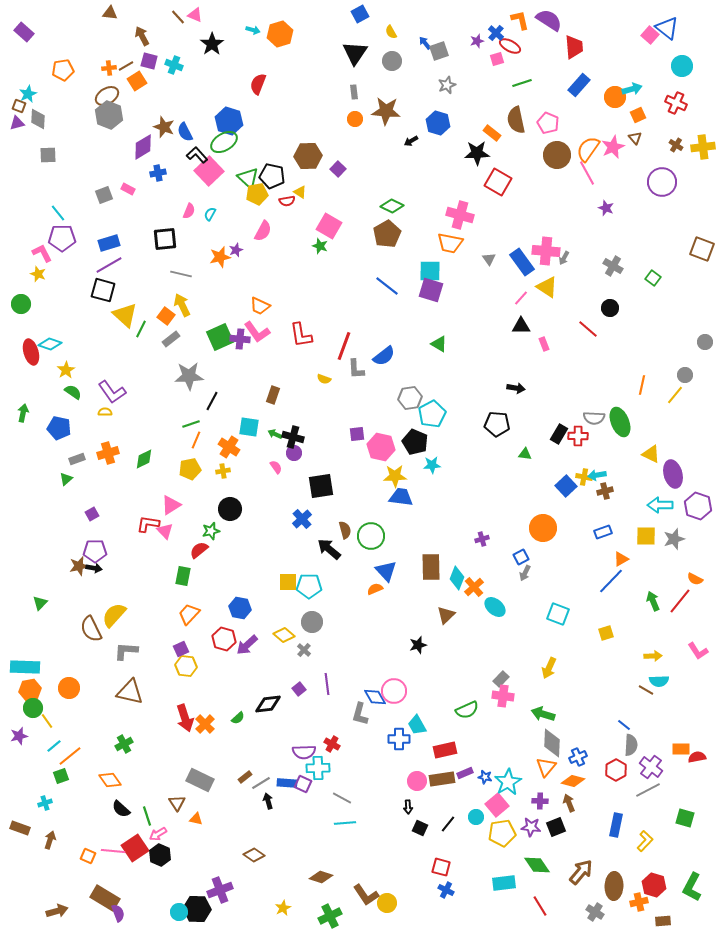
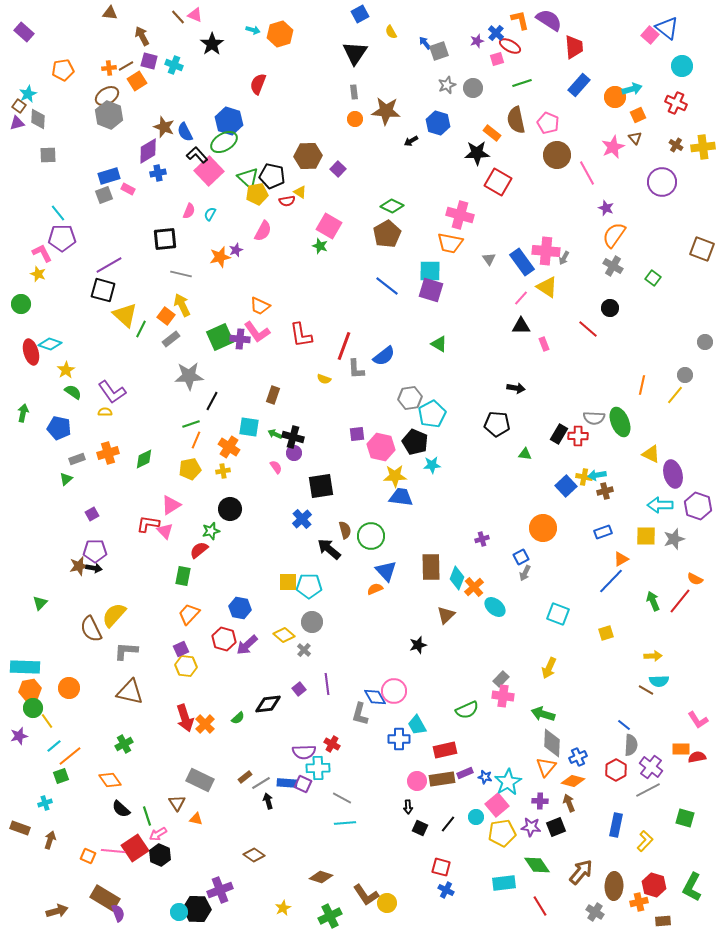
gray circle at (392, 61): moved 81 px right, 27 px down
brown square at (19, 106): rotated 16 degrees clockwise
purple diamond at (143, 147): moved 5 px right, 4 px down
orange semicircle at (588, 149): moved 26 px right, 86 px down
blue rectangle at (109, 243): moved 67 px up
pink L-shape at (698, 651): moved 69 px down
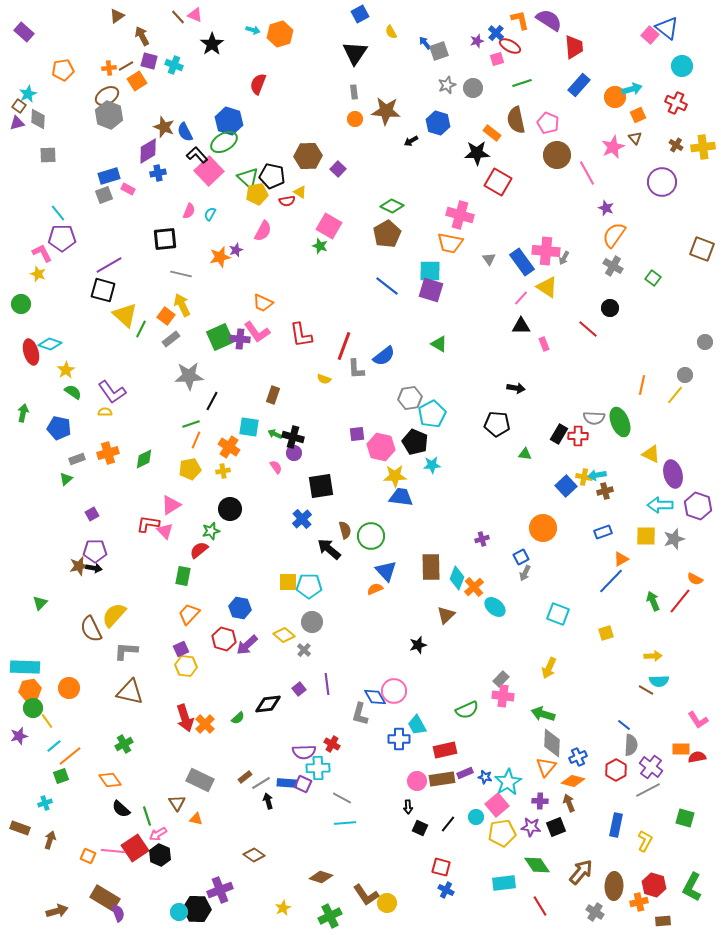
brown triangle at (110, 13): moved 7 px right, 3 px down; rotated 42 degrees counterclockwise
orange trapezoid at (260, 306): moved 3 px right, 3 px up
yellow L-shape at (645, 841): rotated 15 degrees counterclockwise
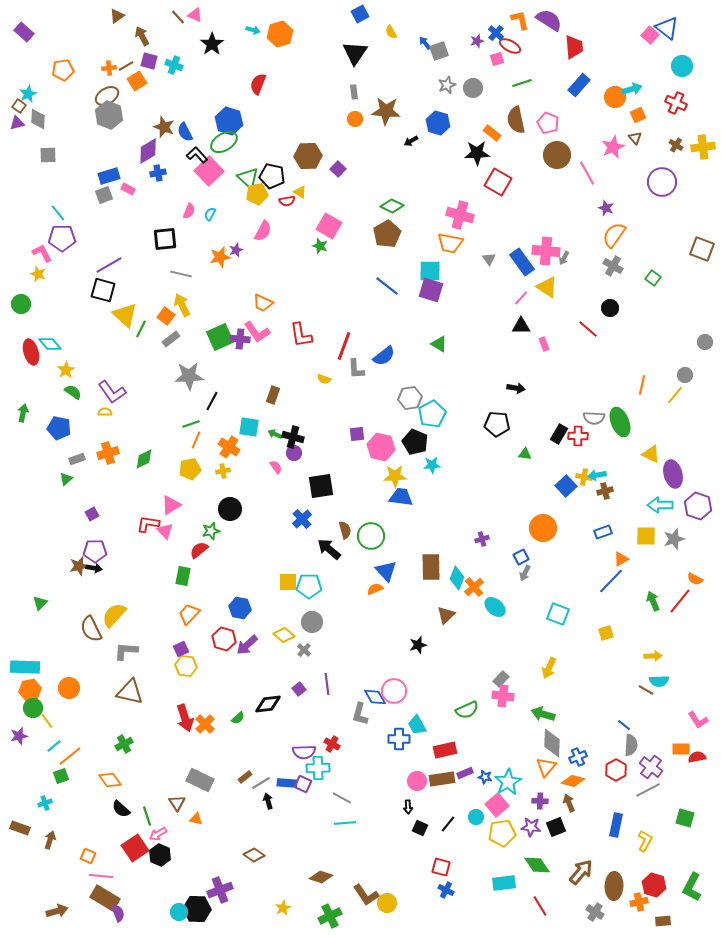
cyan diamond at (50, 344): rotated 30 degrees clockwise
pink line at (113, 851): moved 12 px left, 25 px down
